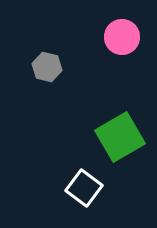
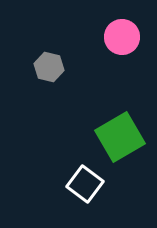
gray hexagon: moved 2 px right
white square: moved 1 px right, 4 px up
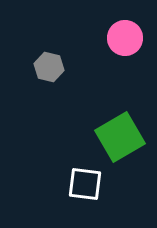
pink circle: moved 3 px right, 1 px down
white square: rotated 30 degrees counterclockwise
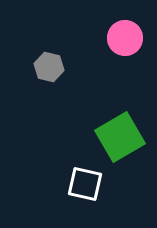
white square: rotated 6 degrees clockwise
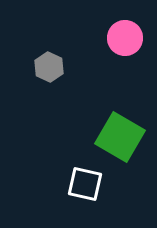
gray hexagon: rotated 12 degrees clockwise
green square: rotated 30 degrees counterclockwise
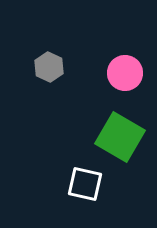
pink circle: moved 35 px down
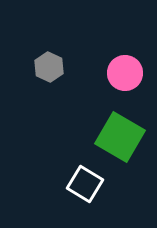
white square: rotated 18 degrees clockwise
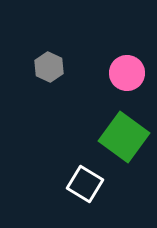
pink circle: moved 2 px right
green square: moved 4 px right; rotated 6 degrees clockwise
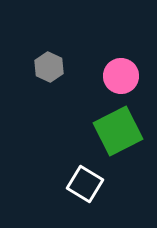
pink circle: moved 6 px left, 3 px down
green square: moved 6 px left, 6 px up; rotated 27 degrees clockwise
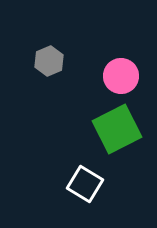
gray hexagon: moved 6 px up; rotated 12 degrees clockwise
green square: moved 1 px left, 2 px up
